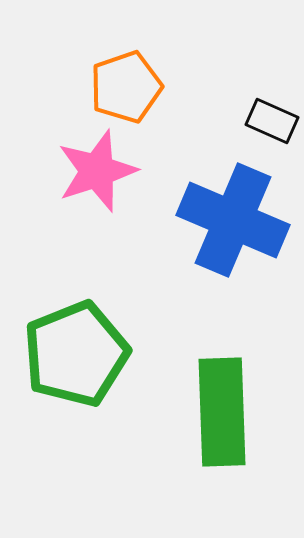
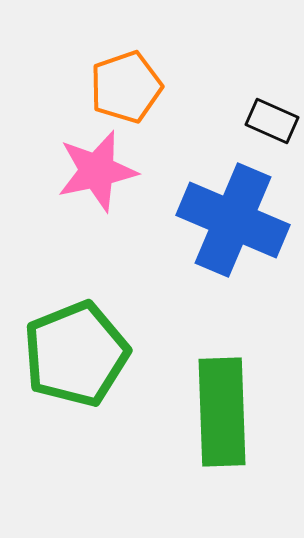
pink star: rotated 6 degrees clockwise
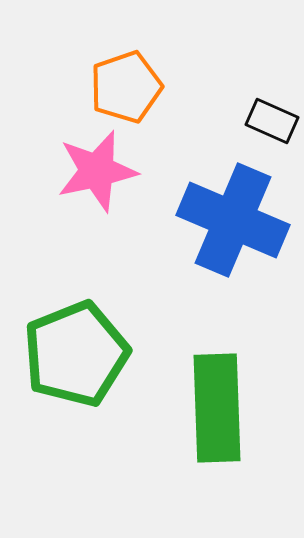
green rectangle: moved 5 px left, 4 px up
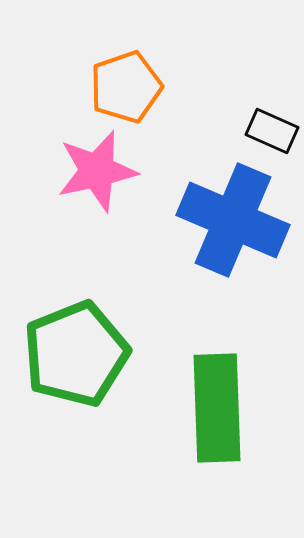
black rectangle: moved 10 px down
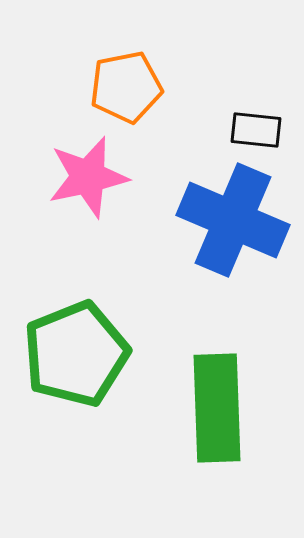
orange pentagon: rotated 8 degrees clockwise
black rectangle: moved 16 px left, 1 px up; rotated 18 degrees counterclockwise
pink star: moved 9 px left, 6 px down
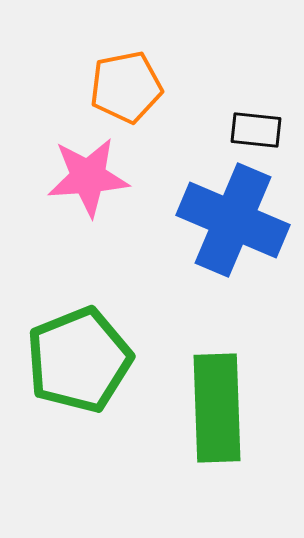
pink star: rotated 8 degrees clockwise
green pentagon: moved 3 px right, 6 px down
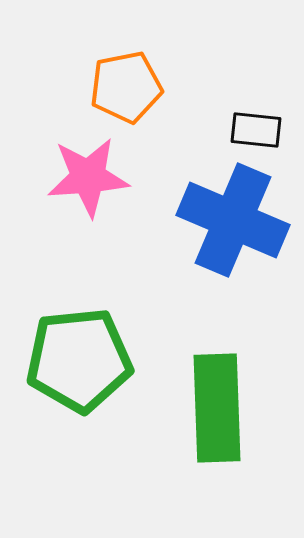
green pentagon: rotated 16 degrees clockwise
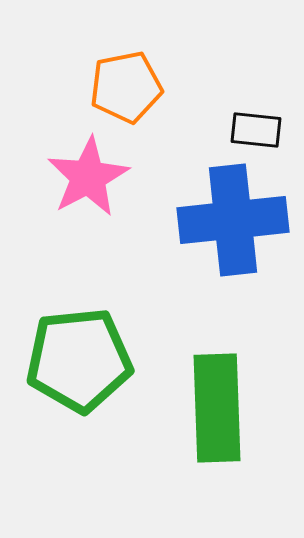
pink star: rotated 24 degrees counterclockwise
blue cross: rotated 29 degrees counterclockwise
